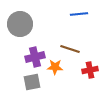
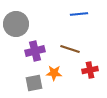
gray circle: moved 4 px left
purple cross: moved 6 px up
orange star: moved 1 px left, 6 px down
gray square: moved 2 px right, 1 px down
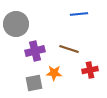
brown line: moved 1 px left
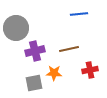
gray circle: moved 4 px down
brown line: rotated 30 degrees counterclockwise
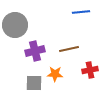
blue line: moved 2 px right, 2 px up
gray circle: moved 1 px left, 3 px up
orange star: moved 1 px right, 1 px down
gray square: rotated 12 degrees clockwise
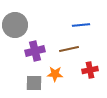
blue line: moved 13 px down
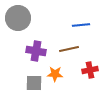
gray circle: moved 3 px right, 7 px up
purple cross: moved 1 px right; rotated 24 degrees clockwise
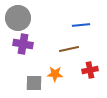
purple cross: moved 13 px left, 7 px up
